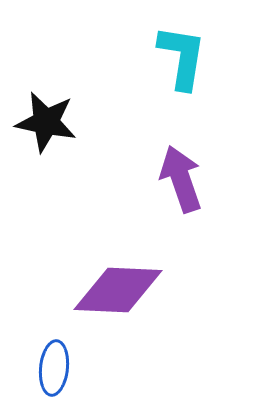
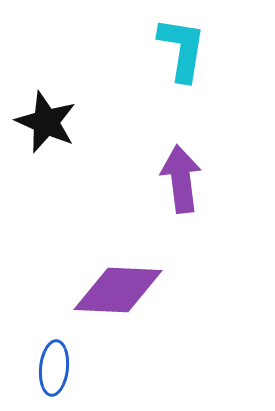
cyan L-shape: moved 8 px up
black star: rotated 12 degrees clockwise
purple arrow: rotated 12 degrees clockwise
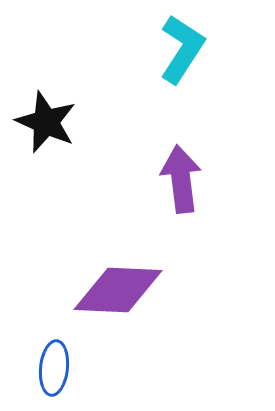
cyan L-shape: rotated 24 degrees clockwise
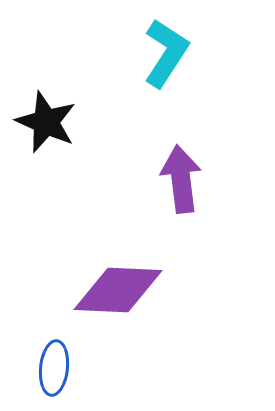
cyan L-shape: moved 16 px left, 4 px down
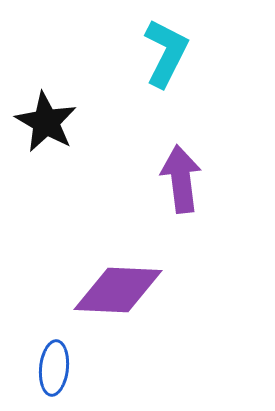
cyan L-shape: rotated 6 degrees counterclockwise
black star: rotated 6 degrees clockwise
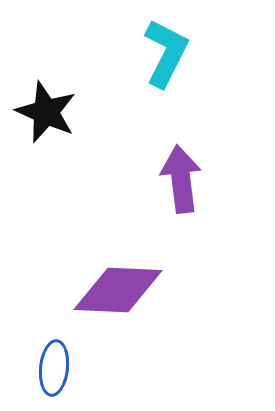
black star: moved 10 px up; rotated 6 degrees counterclockwise
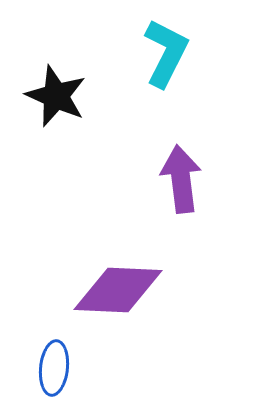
black star: moved 10 px right, 16 px up
